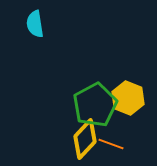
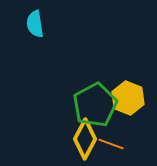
yellow diamond: rotated 15 degrees counterclockwise
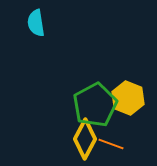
cyan semicircle: moved 1 px right, 1 px up
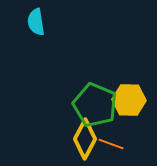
cyan semicircle: moved 1 px up
yellow hexagon: moved 1 px right, 2 px down; rotated 20 degrees counterclockwise
green pentagon: rotated 21 degrees counterclockwise
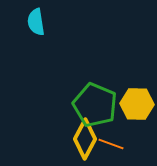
yellow hexagon: moved 8 px right, 4 px down
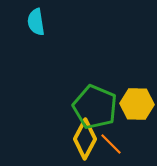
green pentagon: moved 2 px down
orange line: rotated 25 degrees clockwise
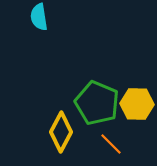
cyan semicircle: moved 3 px right, 5 px up
green pentagon: moved 2 px right, 4 px up
yellow diamond: moved 24 px left, 7 px up
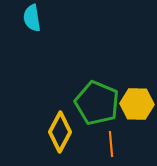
cyan semicircle: moved 7 px left, 1 px down
yellow diamond: moved 1 px left
orange line: rotated 40 degrees clockwise
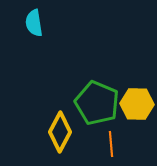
cyan semicircle: moved 2 px right, 5 px down
